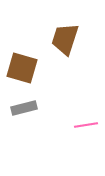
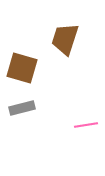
gray rectangle: moved 2 px left
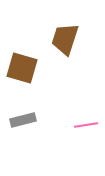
gray rectangle: moved 1 px right, 12 px down
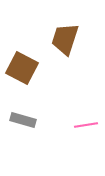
brown square: rotated 12 degrees clockwise
gray rectangle: rotated 30 degrees clockwise
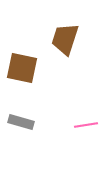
brown square: rotated 16 degrees counterclockwise
gray rectangle: moved 2 px left, 2 px down
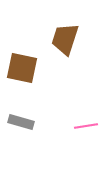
pink line: moved 1 px down
